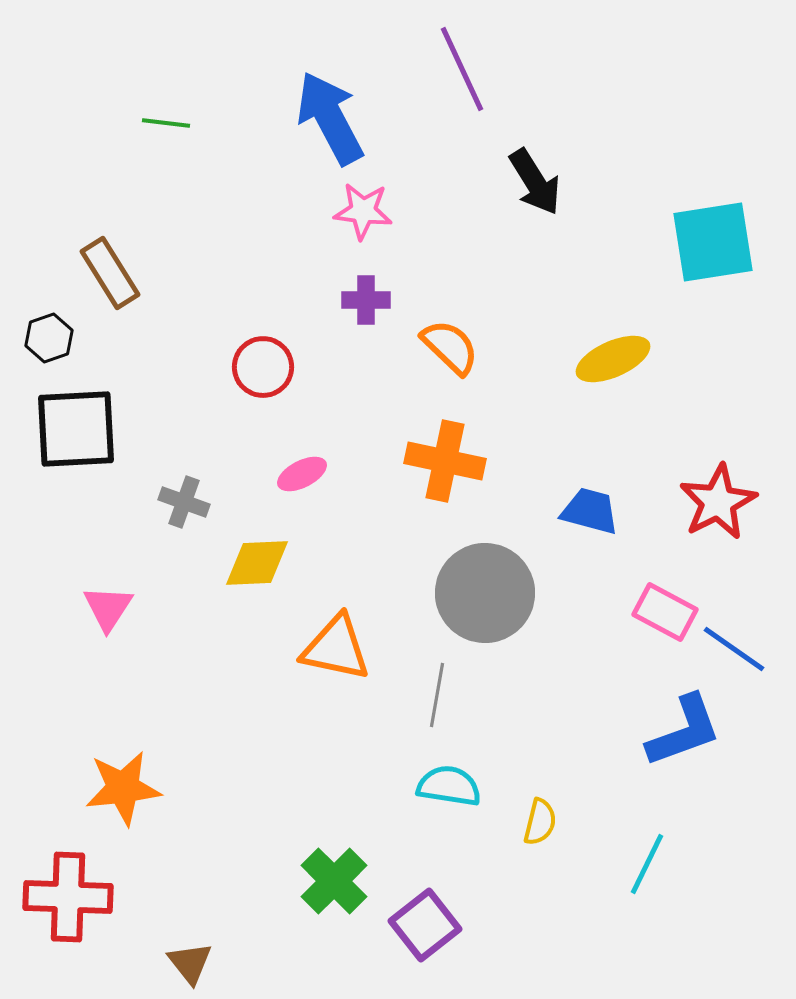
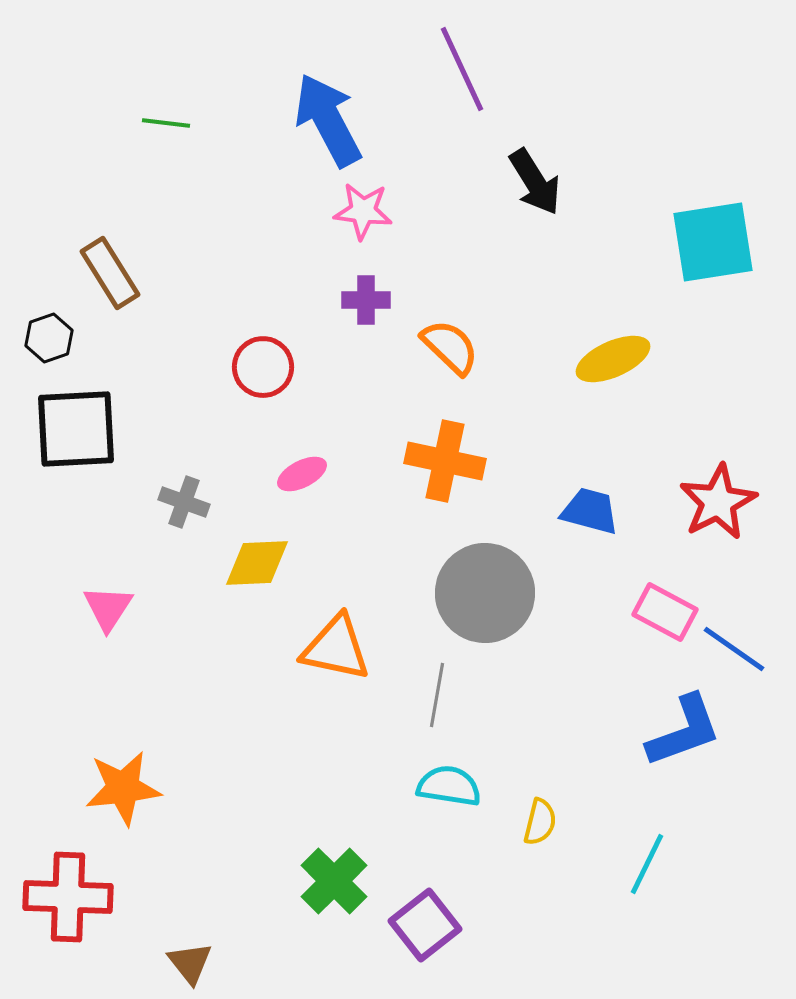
blue arrow: moved 2 px left, 2 px down
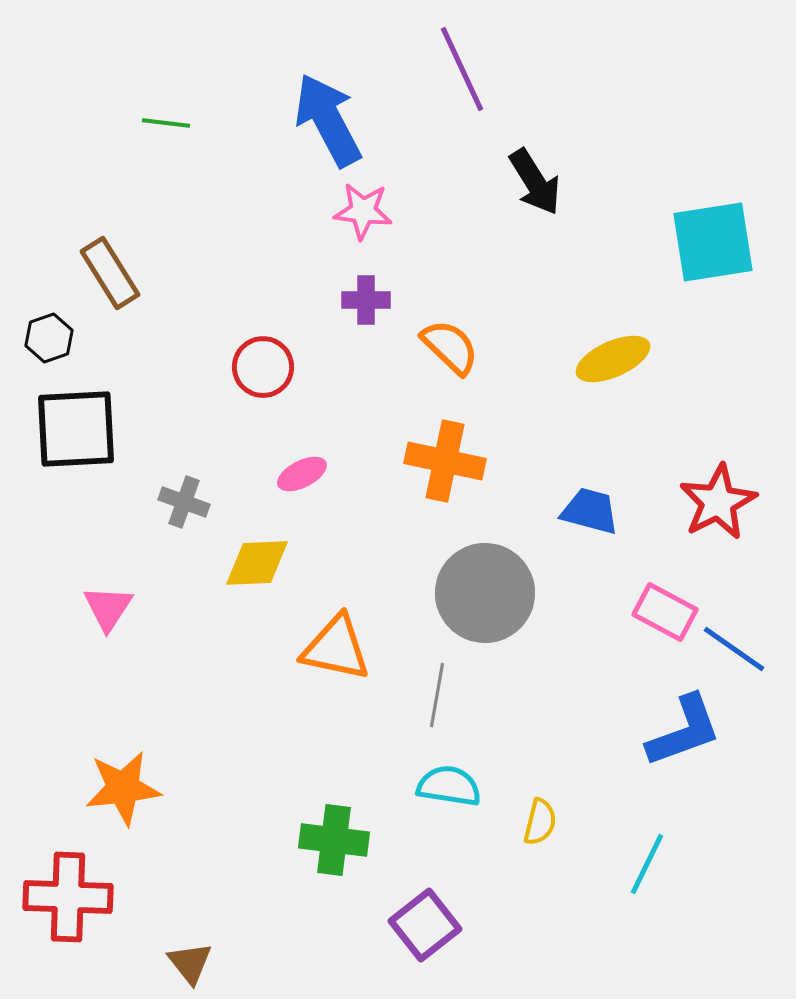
green cross: moved 41 px up; rotated 38 degrees counterclockwise
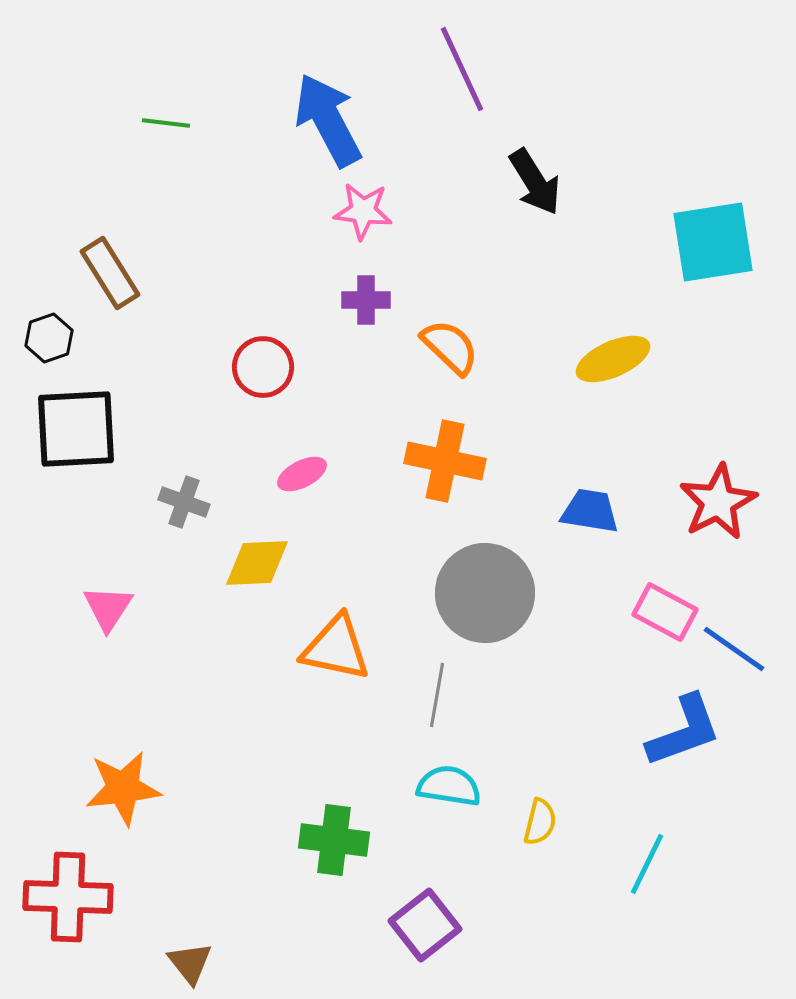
blue trapezoid: rotated 6 degrees counterclockwise
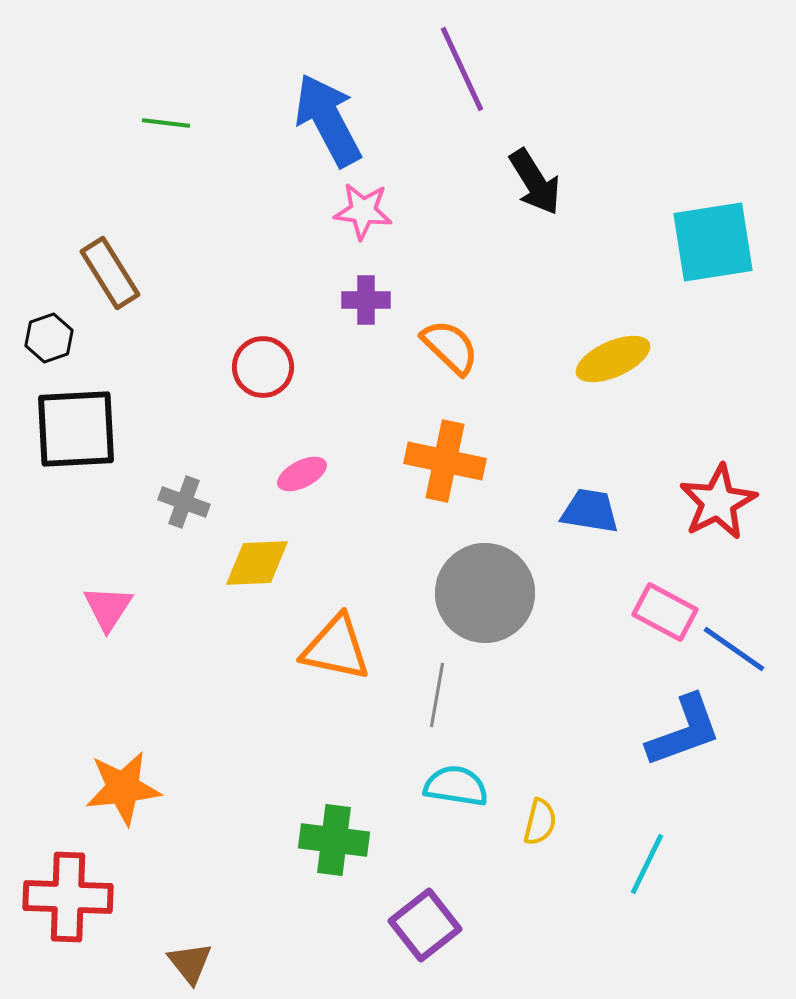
cyan semicircle: moved 7 px right
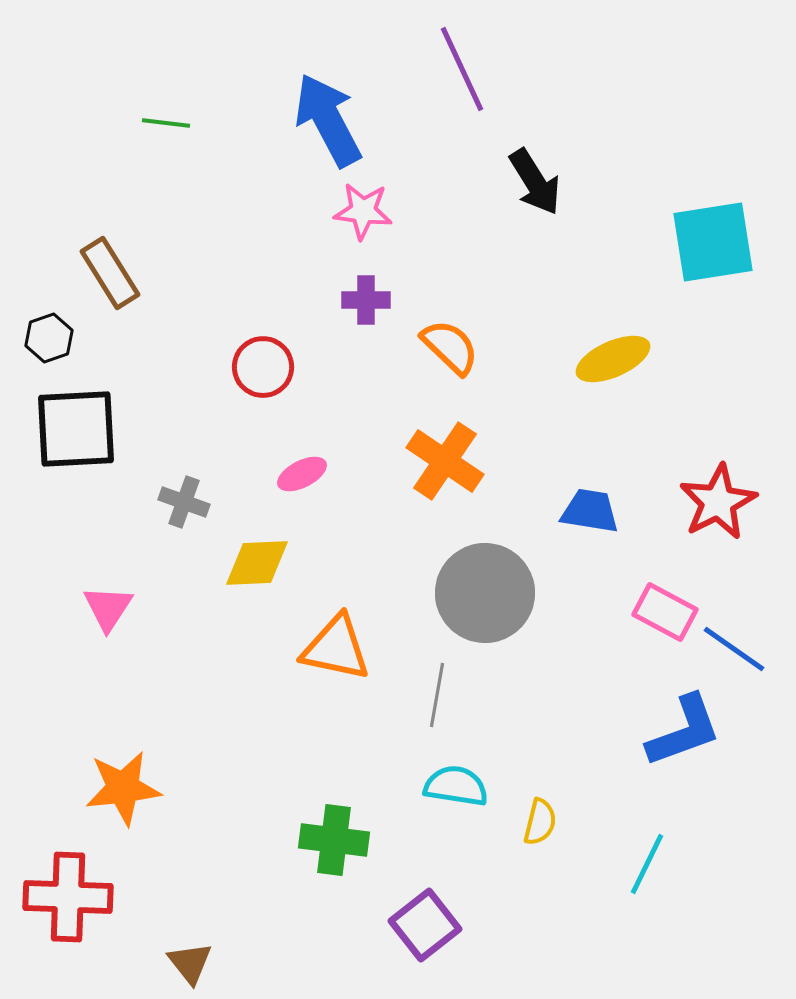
orange cross: rotated 22 degrees clockwise
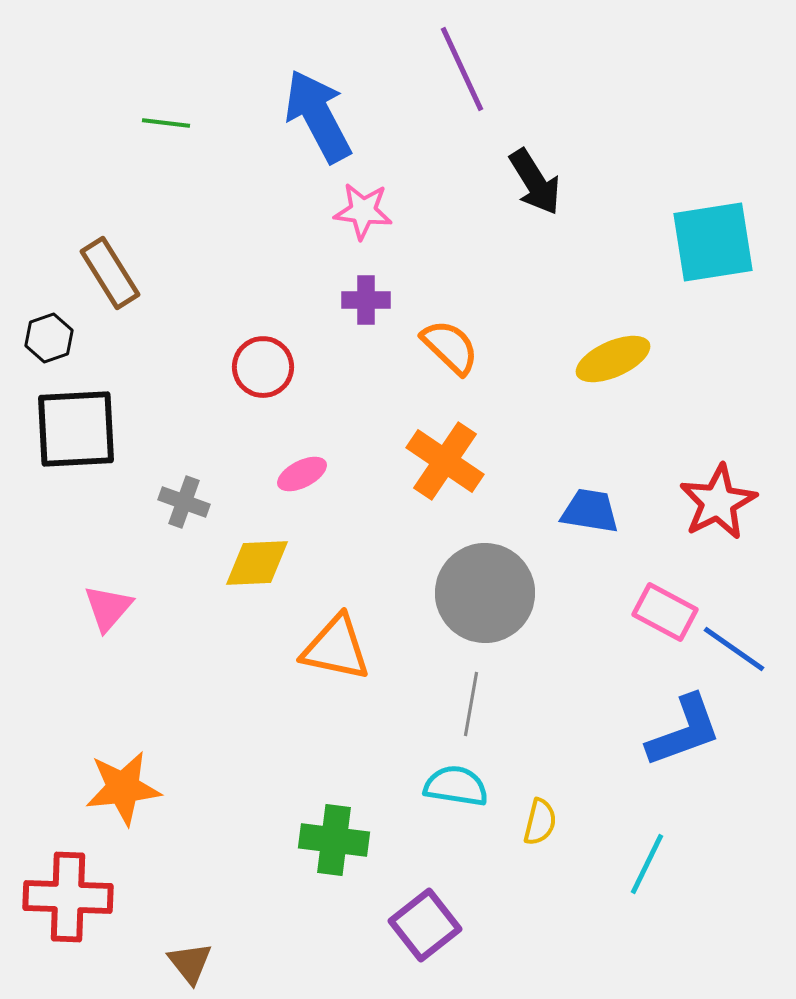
blue arrow: moved 10 px left, 4 px up
pink triangle: rotated 8 degrees clockwise
gray line: moved 34 px right, 9 px down
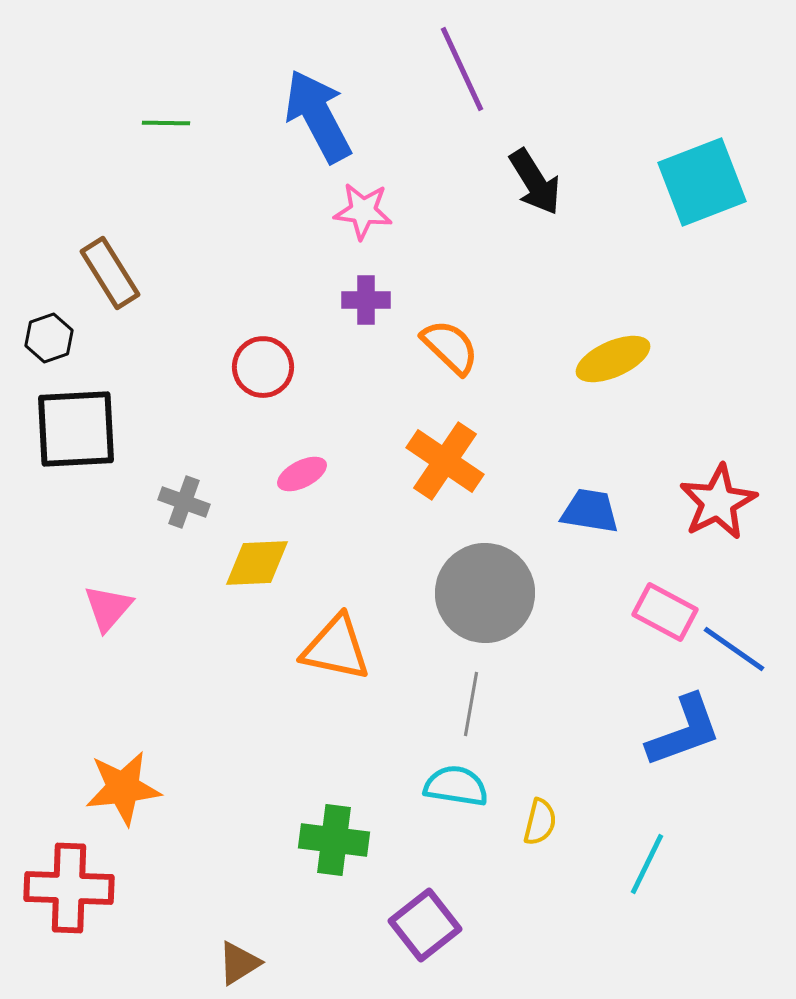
green line: rotated 6 degrees counterclockwise
cyan square: moved 11 px left, 60 px up; rotated 12 degrees counterclockwise
red cross: moved 1 px right, 9 px up
brown triangle: moved 49 px right; rotated 36 degrees clockwise
